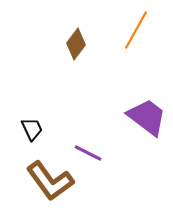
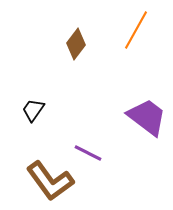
black trapezoid: moved 1 px right, 19 px up; rotated 120 degrees counterclockwise
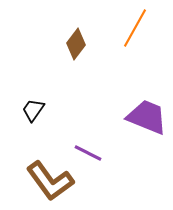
orange line: moved 1 px left, 2 px up
purple trapezoid: rotated 15 degrees counterclockwise
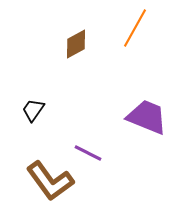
brown diamond: rotated 24 degrees clockwise
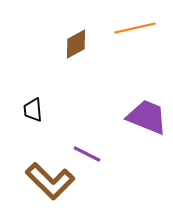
orange line: rotated 48 degrees clockwise
black trapezoid: rotated 40 degrees counterclockwise
purple line: moved 1 px left, 1 px down
brown L-shape: rotated 9 degrees counterclockwise
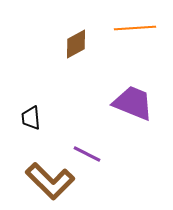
orange line: rotated 9 degrees clockwise
black trapezoid: moved 2 px left, 8 px down
purple trapezoid: moved 14 px left, 14 px up
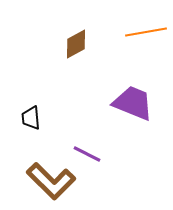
orange line: moved 11 px right, 4 px down; rotated 6 degrees counterclockwise
brown L-shape: moved 1 px right
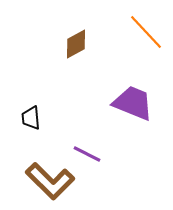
orange line: rotated 57 degrees clockwise
brown L-shape: moved 1 px left
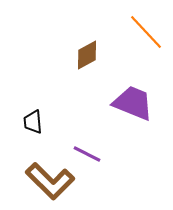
brown diamond: moved 11 px right, 11 px down
black trapezoid: moved 2 px right, 4 px down
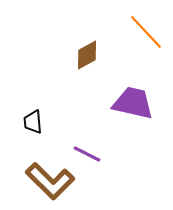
purple trapezoid: rotated 9 degrees counterclockwise
